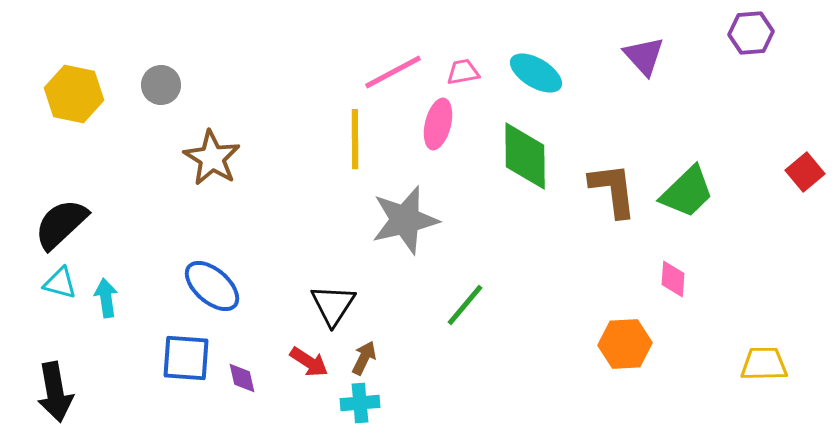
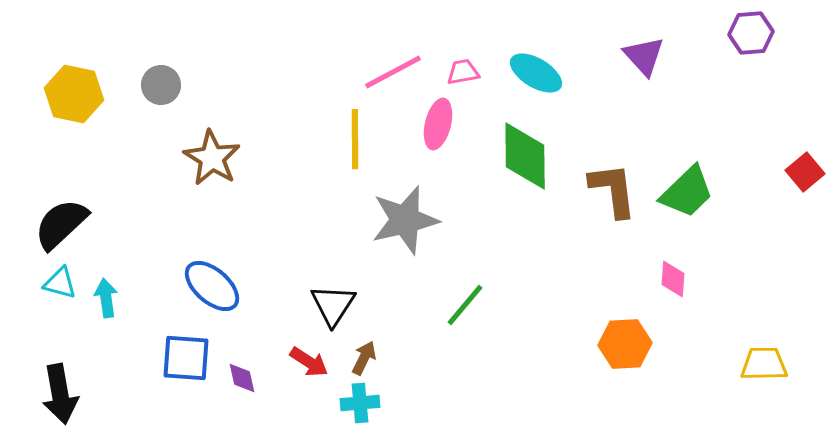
black arrow: moved 5 px right, 2 px down
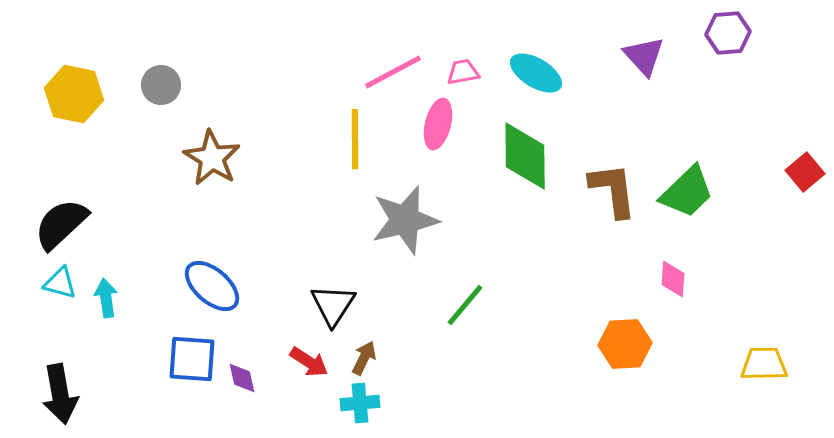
purple hexagon: moved 23 px left
blue square: moved 6 px right, 1 px down
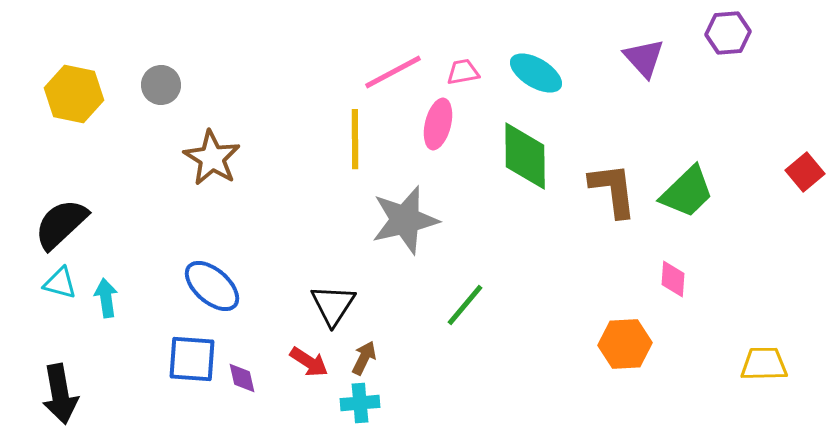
purple triangle: moved 2 px down
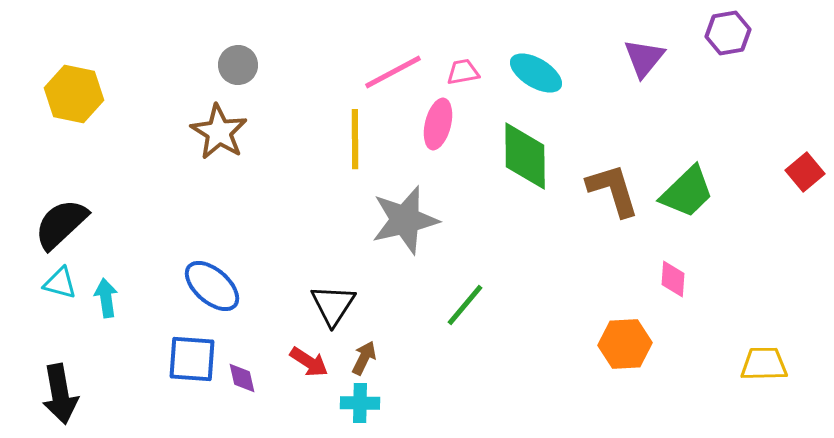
purple hexagon: rotated 6 degrees counterclockwise
purple triangle: rotated 21 degrees clockwise
gray circle: moved 77 px right, 20 px up
brown star: moved 7 px right, 26 px up
brown L-shape: rotated 10 degrees counterclockwise
cyan cross: rotated 6 degrees clockwise
